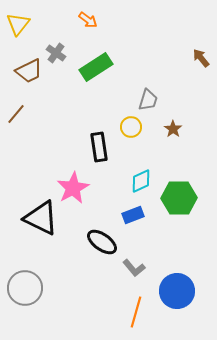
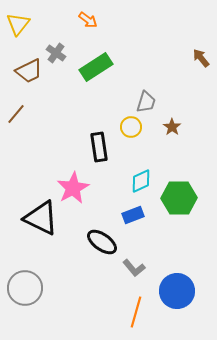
gray trapezoid: moved 2 px left, 2 px down
brown star: moved 1 px left, 2 px up
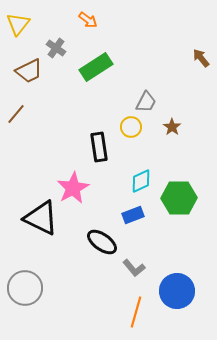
gray cross: moved 5 px up
gray trapezoid: rotated 10 degrees clockwise
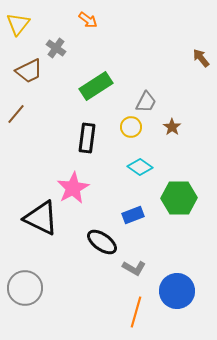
green rectangle: moved 19 px down
black rectangle: moved 12 px left, 9 px up; rotated 16 degrees clockwise
cyan diamond: moved 1 px left, 14 px up; rotated 60 degrees clockwise
gray L-shape: rotated 20 degrees counterclockwise
